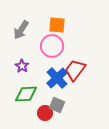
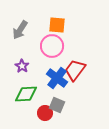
gray arrow: moved 1 px left
blue cross: rotated 10 degrees counterclockwise
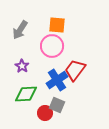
blue cross: moved 2 px down; rotated 20 degrees clockwise
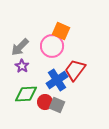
orange square: moved 4 px right, 6 px down; rotated 18 degrees clockwise
gray arrow: moved 17 px down; rotated 12 degrees clockwise
red circle: moved 11 px up
